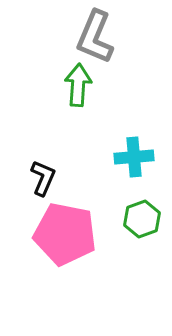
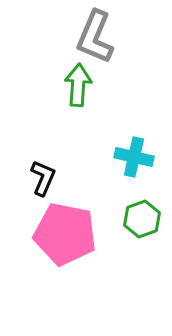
cyan cross: rotated 18 degrees clockwise
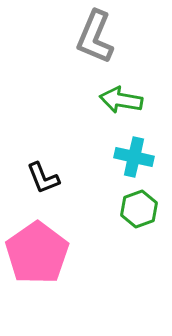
green arrow: moved 43 px right, 15 px down; rotated 84 degrees counterclockwise
black L-shape: rotated 135 degrees clockwise
green hexagon: moved 3 px left, 10 px up
pink pentagon: moved 28 px left, 19 px down; rotated 26 degrees clockwise
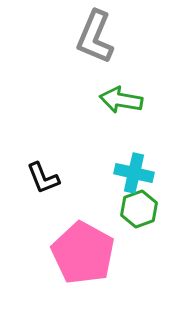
cyan cross: moved 16 px down
pink pentagon: moved 46 px right; rotated 8 degrees counterclockwise
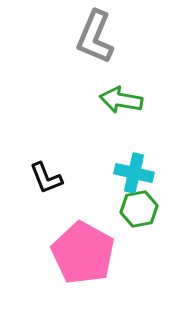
black L-shape: moved 3 px right
green hexagon: rotated 9 degrees clockwise
